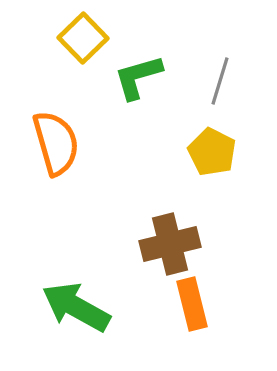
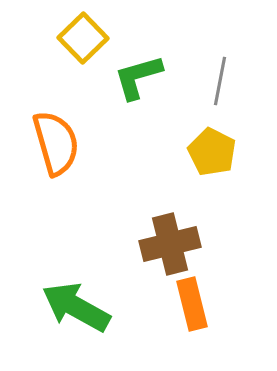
gray line: rotated 6 degrees counterclockwise
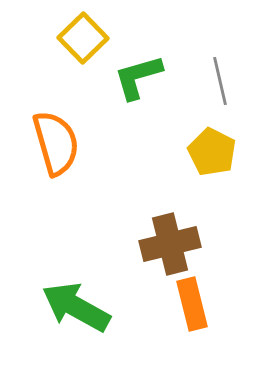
gray line: rotated 24 degrees counterclockwise
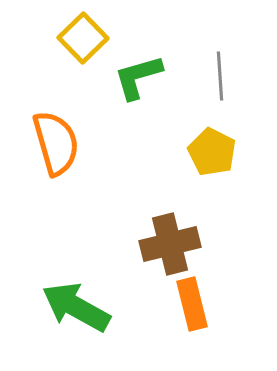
gray line: moved 5 px up; rotated 9 degrees clockwise
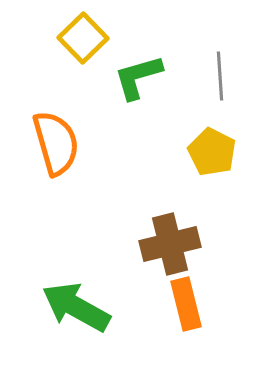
orange rectangle: moved 6 px left
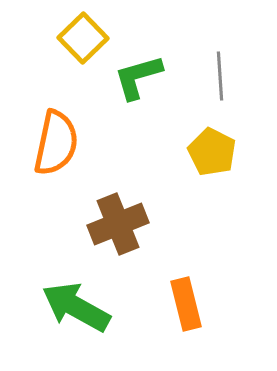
orange semicircle: rotated 28 degrees clockwise
brown cross: moved 52 px left, 20 px up; rotated 8 degrees counterclockwise
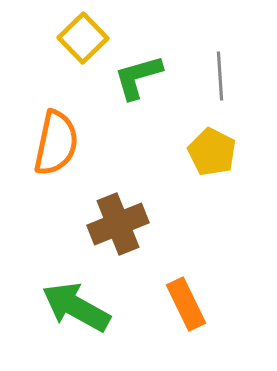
orange rectangle: rotated 12 degrees counterclockwise
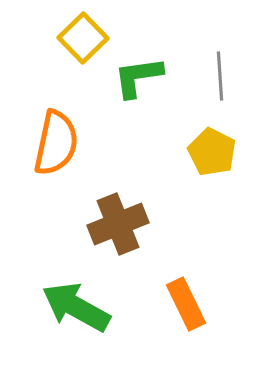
green L-shape: rotated 8 degrees clockwise
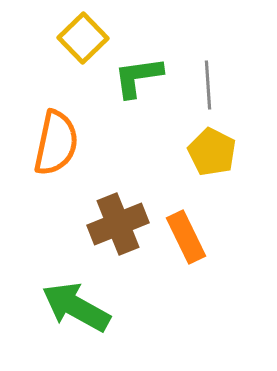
gray line: moved 12 px left, 9 px down
orange rectangle: moved 67 px up
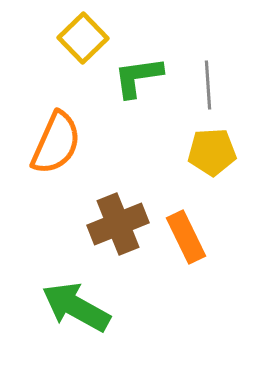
orange semicircle: rotated 12 degrees clockwise
yellow pentagon: rotated 30 degrees counterclockwise
